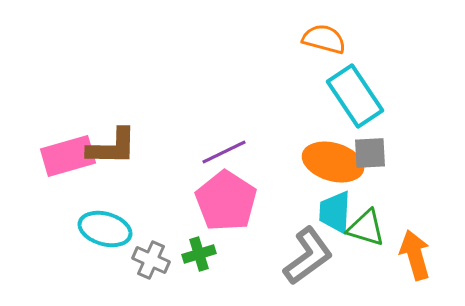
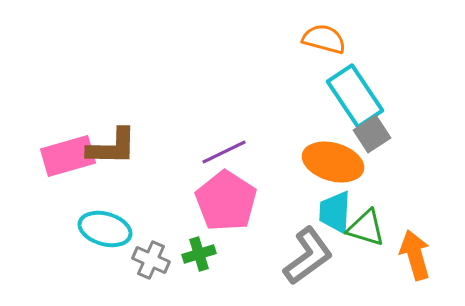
gray square: moved 2 px right, 19 px up; rotated 30 degrees counterclockwise
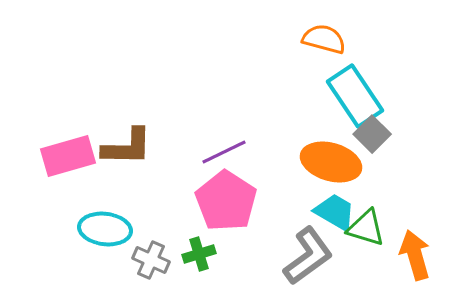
gray square: rotated 12 degrees counterclockwise
brown L-shape: moved 15 px right
orange ellipse: moved 2 px left
cyan trapezoid: rotated 117 degrees clockwise
cyan ellipse: rotated 9 degrees counterclockwise
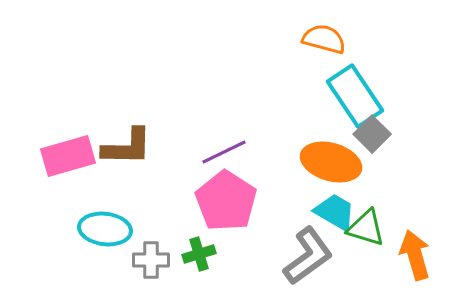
gray cross: rotated 24 degrees counterclockwise
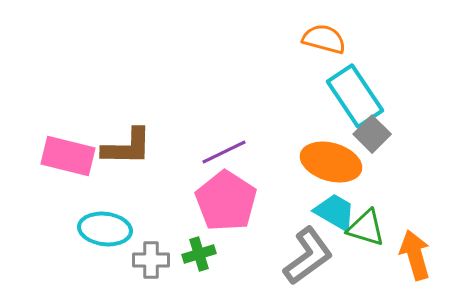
pink rectangle: rotated 30 degrees clockwise
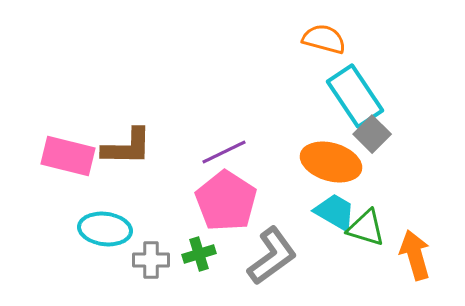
gray L-shape: moved 36 px left
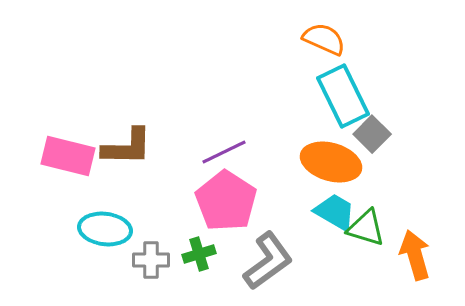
orange semicircle: rotated 9 degrees clockwise
cyan rectangle: moved 12 px left; rotated 8 degrees clockwise
gray L-shape: moved 4 px left, 5 px down
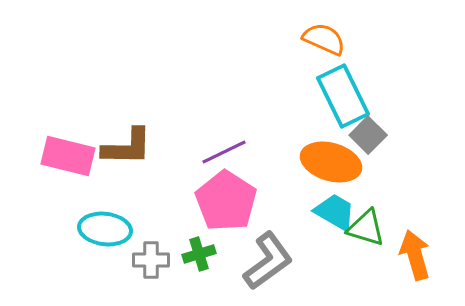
gray square: moved 4 px left, 1 px down
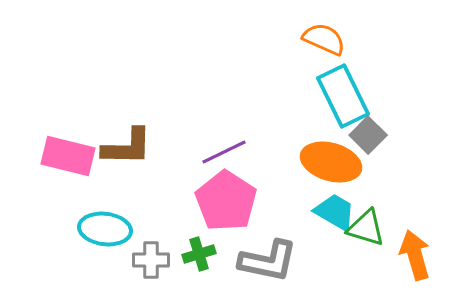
gray L-shape: rotated 48 degrees clockwise
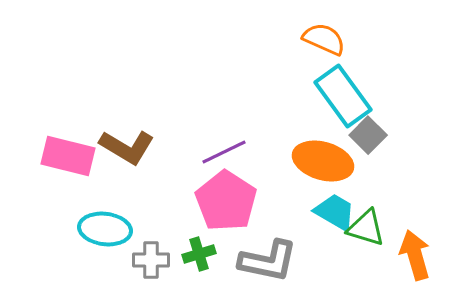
cyan rectangle: rotated 10 degrees counterclockwise
brown L-shape: rotated 30 degrees clockwise
orange ellipse: moved 8 px left, 1 px up
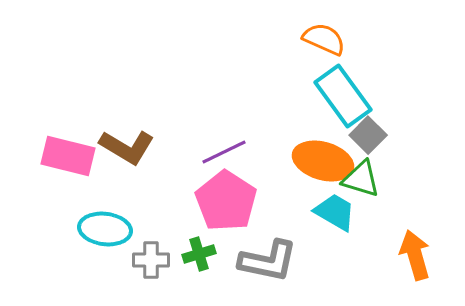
green triangle: moved 5 px left, 49 px up
